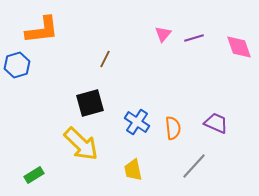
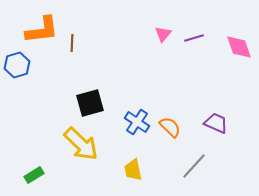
brown line: moved 33 px left, 16 px up; rotated 24 degrees counterclockwise
orange semicircle: moved 3 px left, 1 px up; rotated 40 degrees counterclockwise
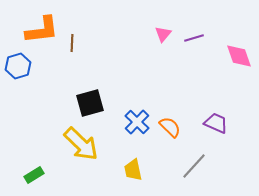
pink diamond: moved 9 px down
blue hexagon: moved 1 px right, 1 px down
blue cross: rotated 10 degrees clockwise
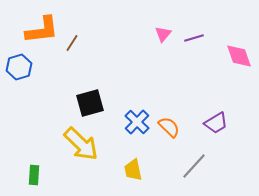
brown line: rotated 30 degrees clockwise
blue hexagon: moved 1 px right, 1 px down
purple trapezoid: rotated 125 degrees clockwise
orange semicircle: moved 1 px left
green rectangle: rotated 54 degrees counterclockwise
